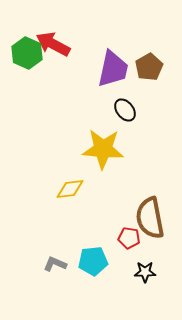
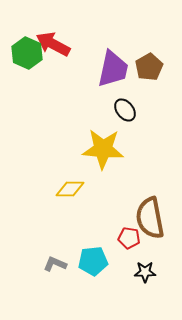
yellow diamond: rotated 8 degrees clockwise
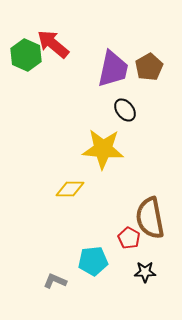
red arrow: rotated 12 degrees clockwise
green hexagon: moved 1 px left, 2 px down
red pentagon: rotated 20 degrees clockwise
gray L-shape: moved 17 px down
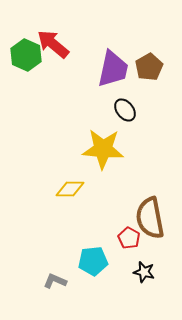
black star: moved 1 px left; rotated 15 degrees clockwise
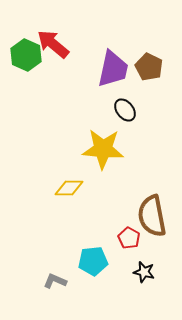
brown pentagon: rotated 16 degrees counterclockwise
yellow diamond: moved 1 px left, 1 px up
brown semicircle: moved 2 px right, 2 px up
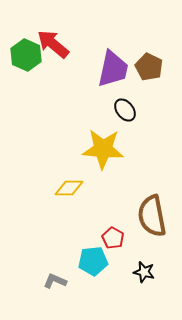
red pentagon: moved 16 px left
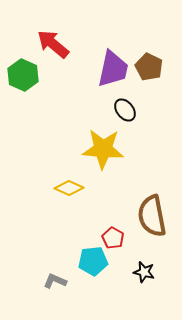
green hexagon: moved 3 px left, 20 px down
yellow diamond: rotated 24 degrees clockwise
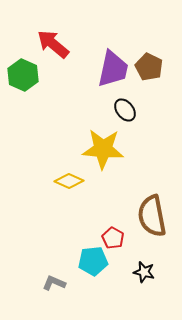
yellow diamond: moved 7 px up
gray L-shape: moved 1 px left, 2 px down
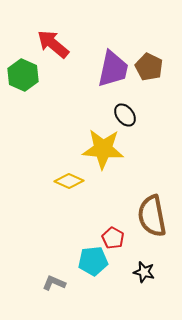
black ellipse: moved 5 px down
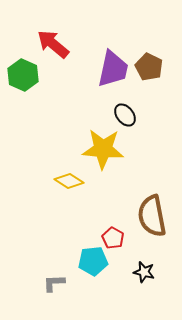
yellow diamond: rotated 8 degrees clockwise
gray L-shape: rotated 25 degrees counterclockwise
